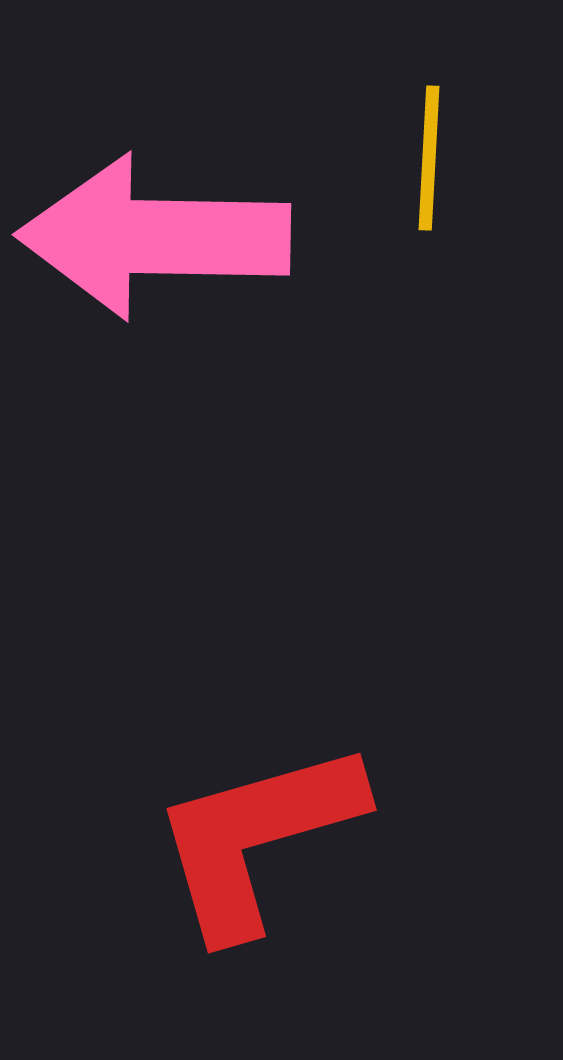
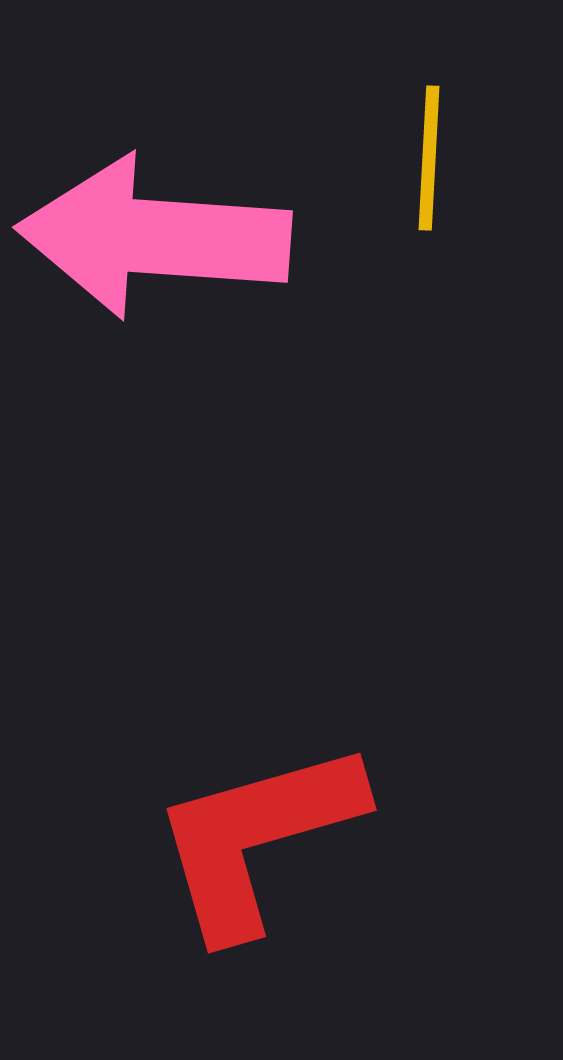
pink arrow: rotated 3 degrees clockwise
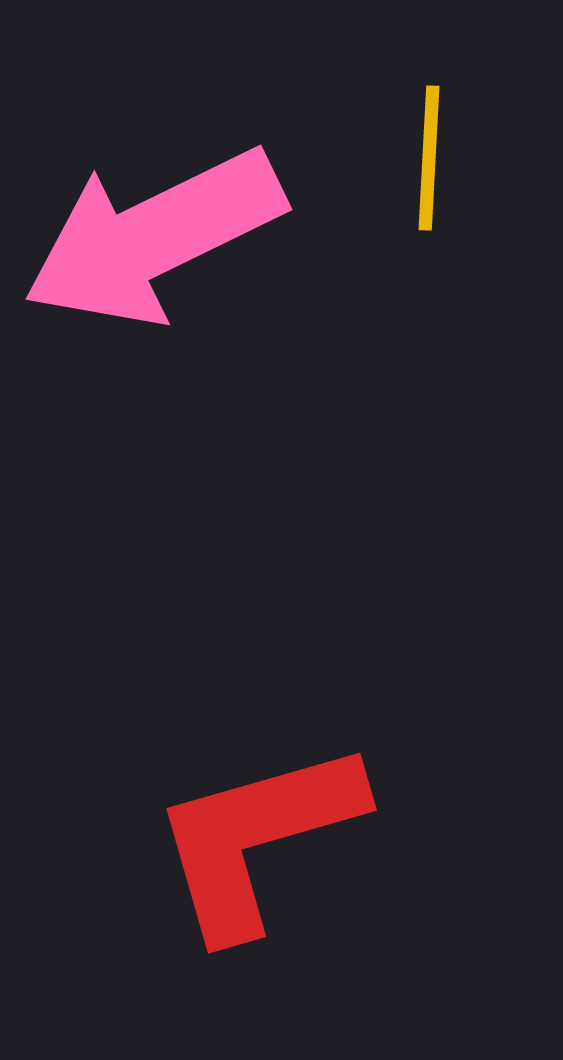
pink arrow: rotated 30 degrees counterclockwise
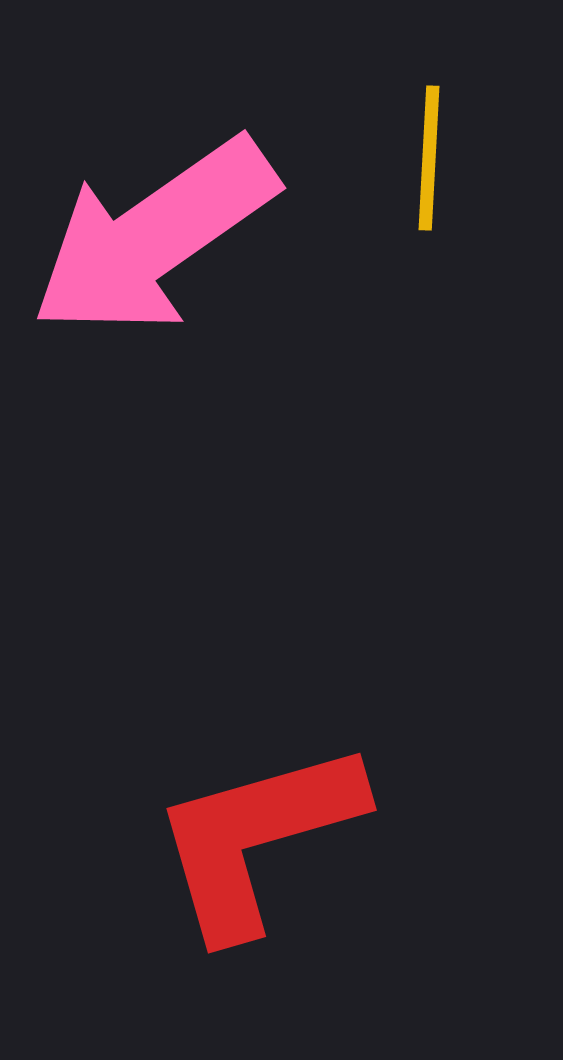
pink arrow: rotated 9 degrees counterclockwise
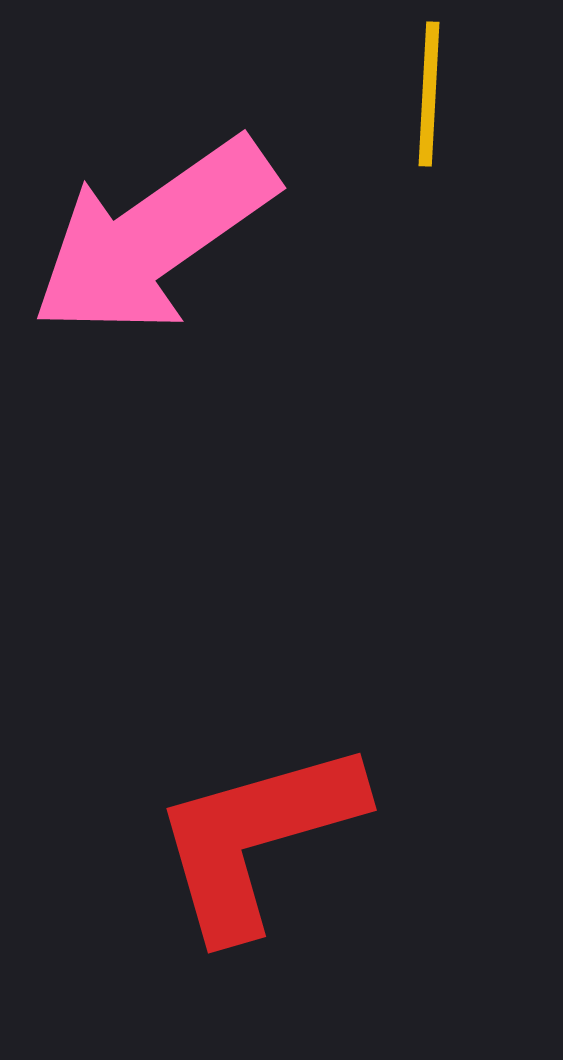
yellow line: moved 64 px up
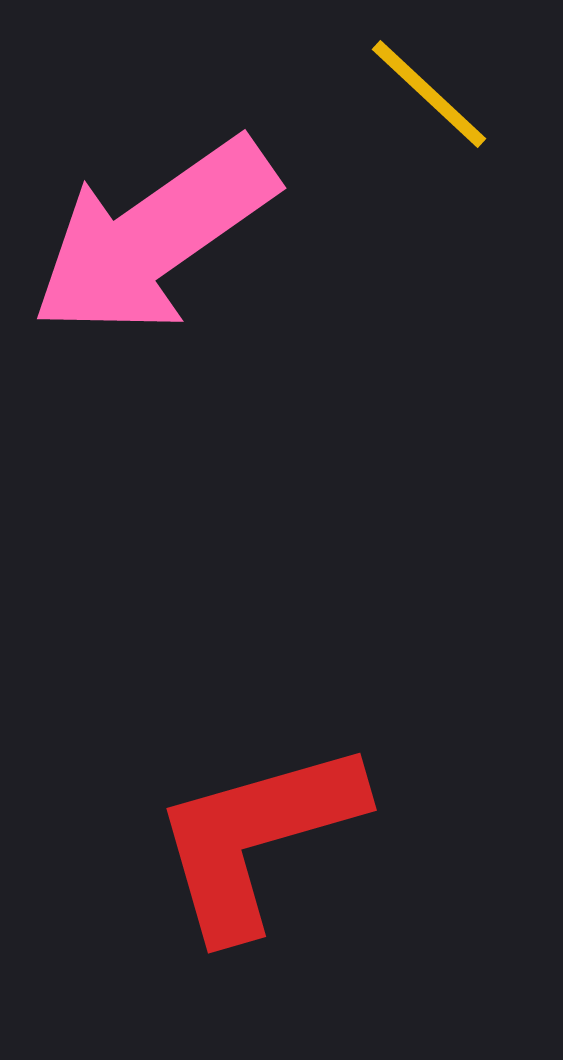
yellow line: rotated 50 degrees counterclockwise
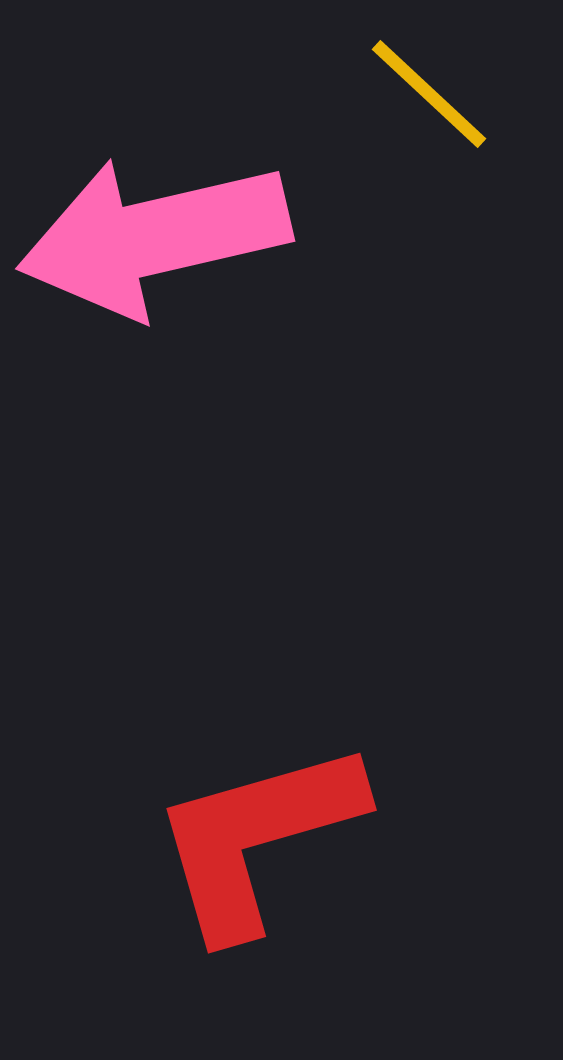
pink arrow: rotated 22 degrees clockwise
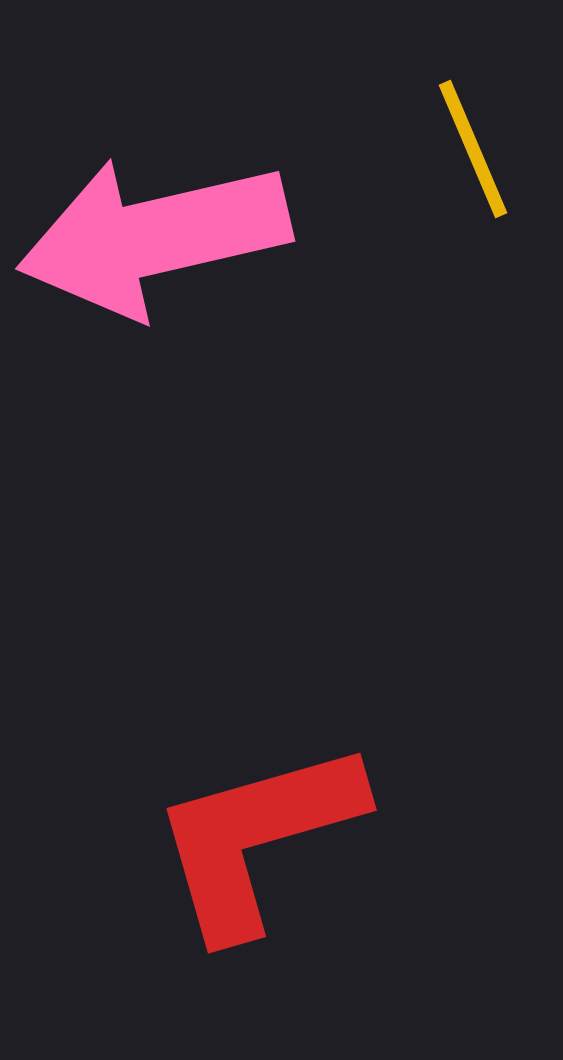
yellow line: moved 44 px right, 55 px down; rotated 24 degrees clockwise
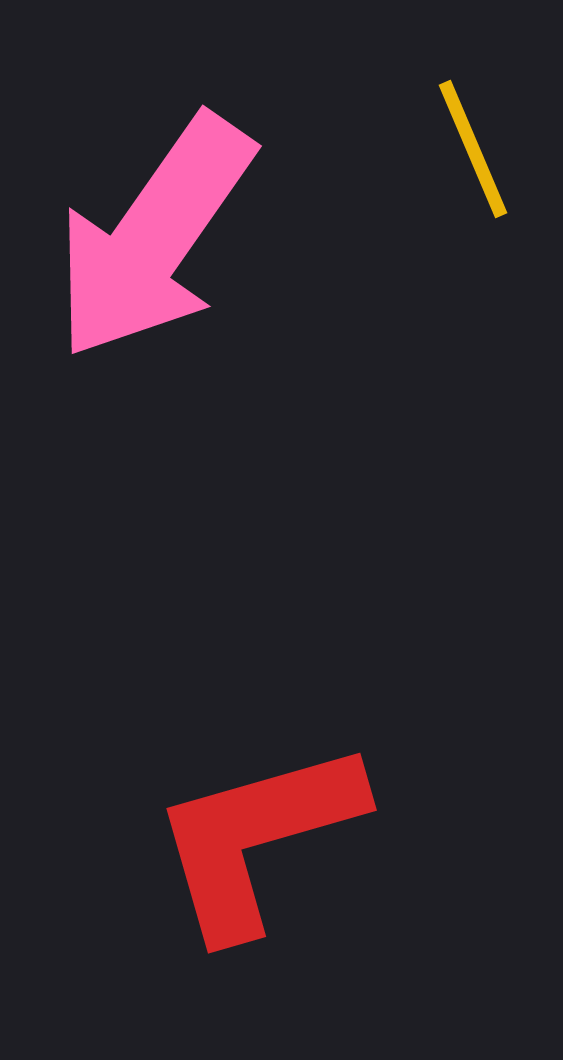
pink arrow: rotated 42 degrees counterclockwise
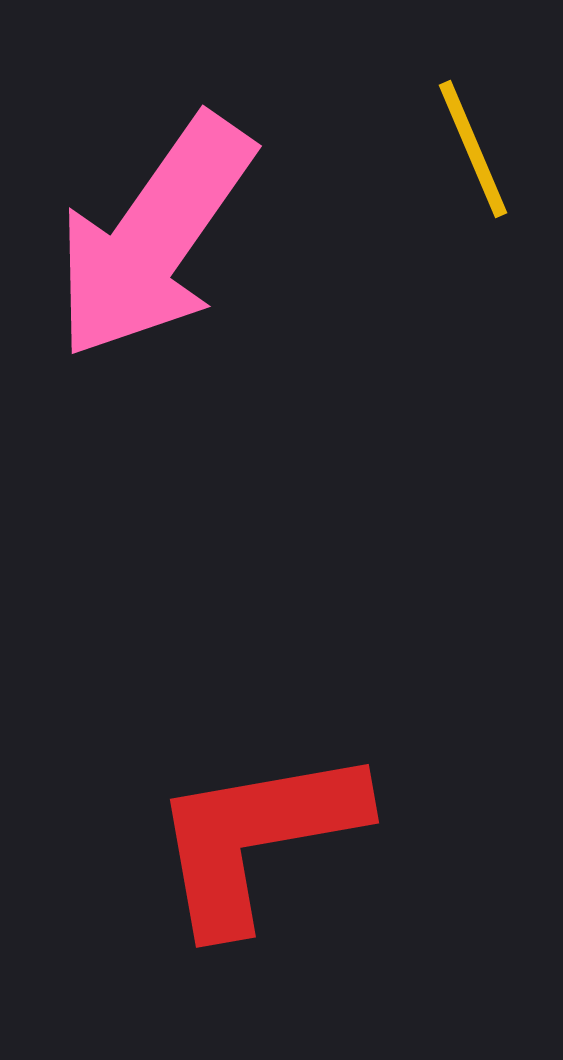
red L-shape: rotated 6 degrees clockwise
